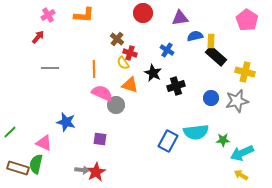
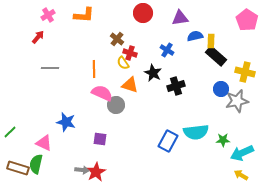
blue circle: moved 10 px right, 9 px up
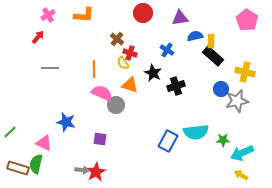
black rectangle: moved 3 px left
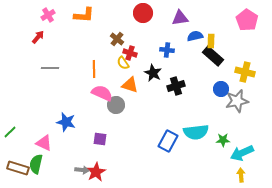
blue cross: rotated 24 degrees counterclockwise
yellow arrow: rotated 56 degrees clockwise
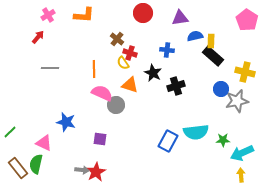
brown rectangle: rotated 35 degrees clockwise
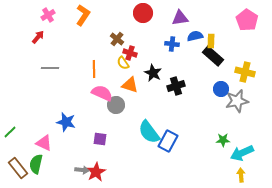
orange L-shape: moved 1 px left; rotated 60 degrees counterclockwise
blue cross: moved 5 px right, 6 px up
cyan semicircle: moved 47 px left; rotated 60 degrees clockwise
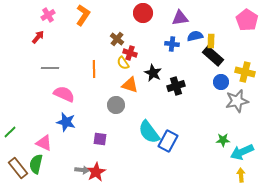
blue circle: moved 7 px up
pink semicircle: moved 38 px left, 1 px down
cyan arrow: moved 1 px up
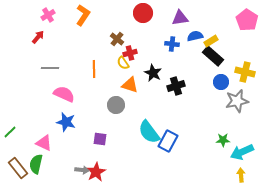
yellow rectangle: rotated 56 degrees clockwise
red cross: rotated 32 degrees counterclockwise
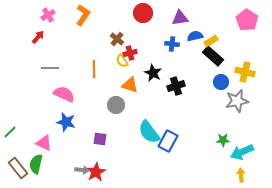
yellow semicircle: moved 1 px left, 2 px up
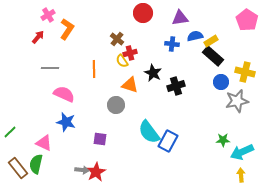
orange L-shape: moved 16 px left, 14 px down
